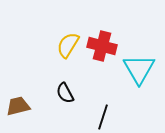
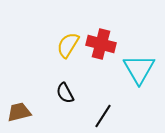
red cross: moved 1 px left, 2 px up
brown trapezoid: moved 1 px right, 6 px down
black line: moved 1 px up; rotated 15 degrees clockwise
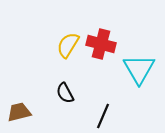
black line: rotated 10 degrees counterclockwise
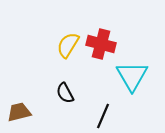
cyan triangle: moved 7 px left, 7 px down
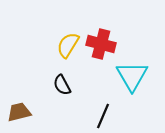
black semicircle: moved 3 px left, 8 px up
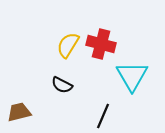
black semicircle: rotated 35 degrees counterclockwise
